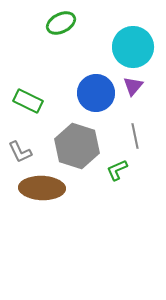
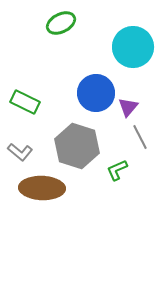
purple triangle: moved 5 px left, 21 px down
green rectangle: moved 3 px left, 1 px down
gray line: moved 5 px right, 1 px down; rotated 15 degrees counterclockwise
gray L-shape: rotated 25 degrees counterclockwise
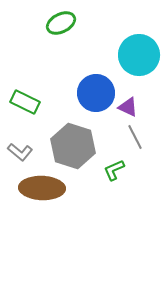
cyan circle: moved 6 px right, 8 px down
purple triangle: rotated 45 degrees counterclockwise
gray line: moved 5 px left
gray hexagon: moved 4 px left
green L-shape: moved 3 px left
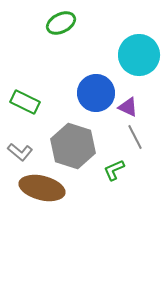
brown ellipse: rotated 12 degrees clockwise
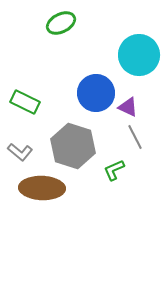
brown ellipse: rotated 12 degrees counterclockwise
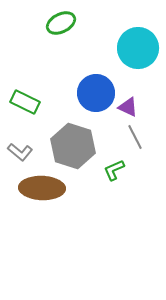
cyan circle: moved 1 px left, 7 px up
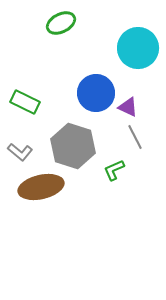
brown ellipse: moved 1 px left, 1 px up; rotated 15 degrees counterclockwise
